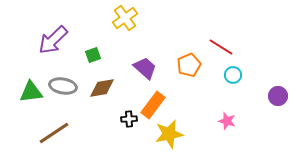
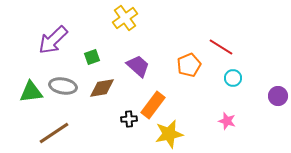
green square: moved 1 px left, 2 px down
purple trapezoid: moved 7 px left, 2 px up
cyan circle: moved 3 px down
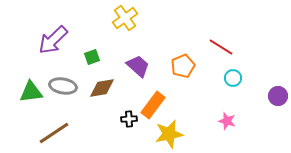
orange pentagon: moved 6 px left, 1 px down
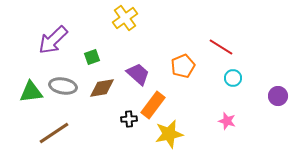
purple trapezoid: moved 8 px down
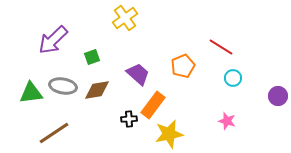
brown diamond: moved 5 px left, 2 px down
green triangle: moved 1 px down
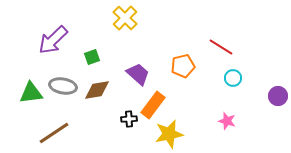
yellow cross: rotated 10 degrees counterclockwise
orange pentagon: rotated 10 degrees clockwise
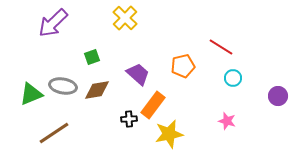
purple arrow: moved 17 px up
green triangle: moved 1 px down; rotated 15 degrees counterclockwise
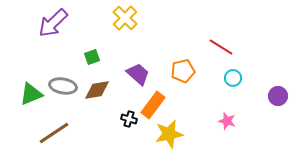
orange pentagon: moved 5 px down
black cross: rotated 21 degrees clockwise
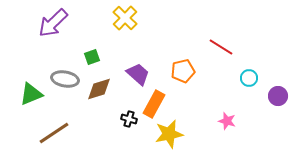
cyan circle: moved 16 px right
gray ellipse: moved 2 px right, 7 px up
brown diamond: moved 2 px right, 1 px up; rotated 8 degrees counterclockwise
orange rectangle: moved 1 px right, 1 px up; rotated 8 degrees counterclockwise
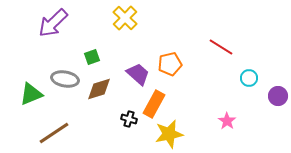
orange pentagon: moved 13 px left, 7 px up
pink star: rotated 18 degrees clockwise
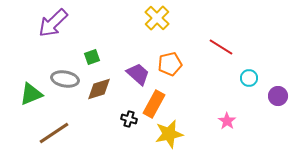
yellow cross: moved 32 px right
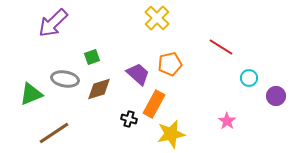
purple circle: moved 2 px left
yellow star: moved 2 px right
